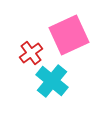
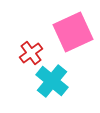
pink square: moved 4 px right, 3 px up
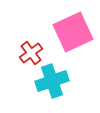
cyan cross: rotated 32 degrees clockwise
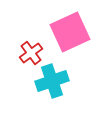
pink square: moved 3 px left
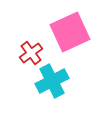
cyan cross: rotated 8 degrees counterclockwise
